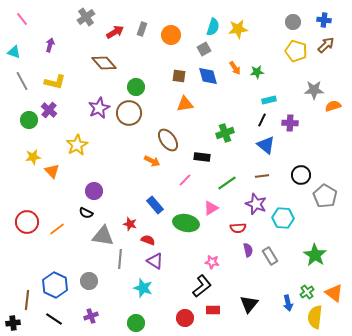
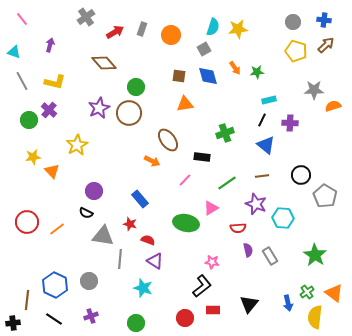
blue rectangle at (155, 205): moved 15 px left, 6 px up
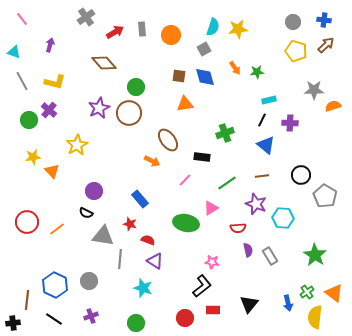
gray rectangle at (142, 29): rotated 24 degrees counterclockwise
blue diamond at (208, 76): moved 3 px left, 1 px down
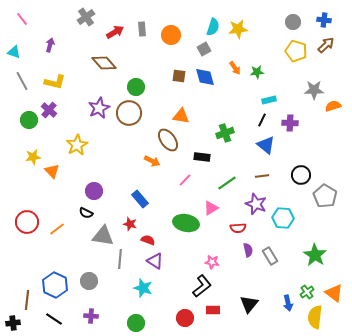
orange triangle at (185, 104): moved 4 px left, 12 px down; rotated 18 degrees clockwise
purple cross at (91, 316): rotated 24 degrees clockwise
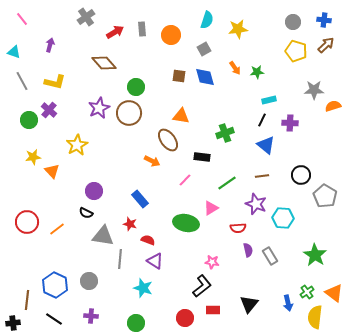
cyan semicircle at (213, 27): moved 6 px left, 7 px up
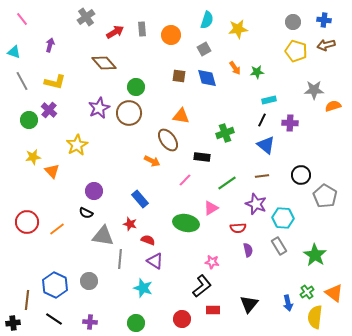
brown arrow at (326, 45): rotated 150 degrees counterclockwise
blue diamond at (205, 77): moved 2 px right, 1 px down
gray rectangle at (270, 256): moved 9 px right, 10 px up
purple cross at (91, 316): moved 1 px left, 6 px down
red circle at (185, 318): moved 3 px left, 1 px down
